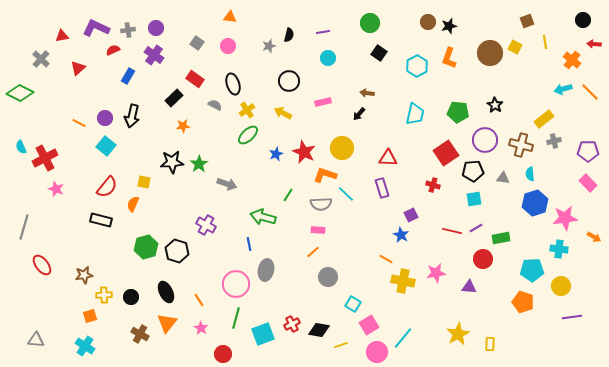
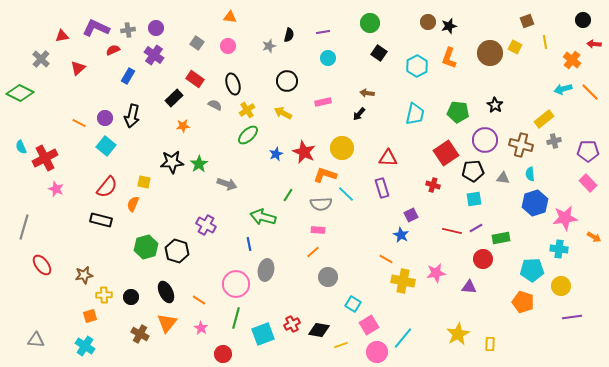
black circle at (289, 81): moved 2 px left
orange line at (199, 300): rotated 24 degrees counterclockwise
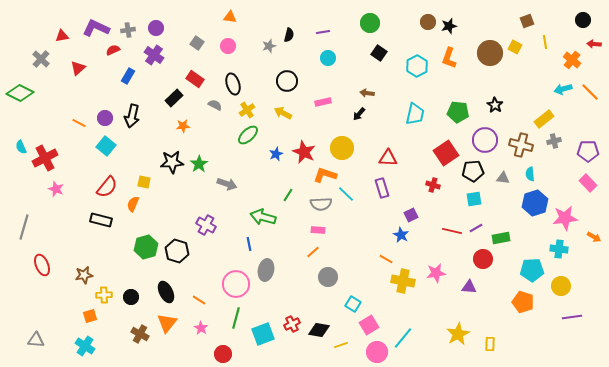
red ellipse at (42, 265): rotated 15 degrees clockwise
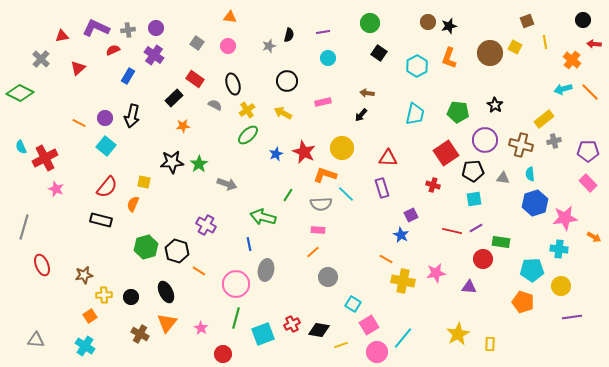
black arrow at (359, 114): moved 2 px right, 1 px down
green rectangle at (501, 238): moved 4 px down; rotated 18 degrees clockwise
orange line at (199, 300): moved 29 px up
orange square at (90, 316): rotated 16 degrees counterclockwise
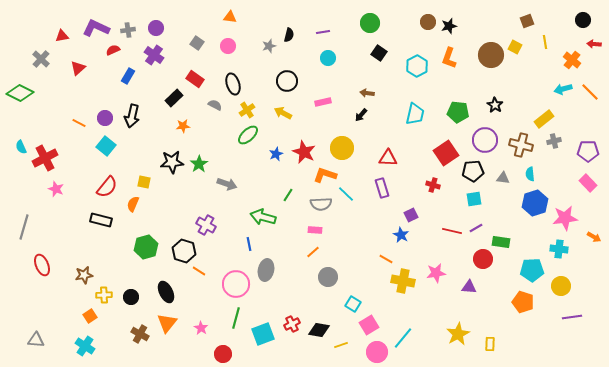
brown circle at (490, 53): moved 1 px right, 2 px down
pink rectangle at (318, 230): moved 3 px left
black hexagon at (177, 251): moved 7 px right
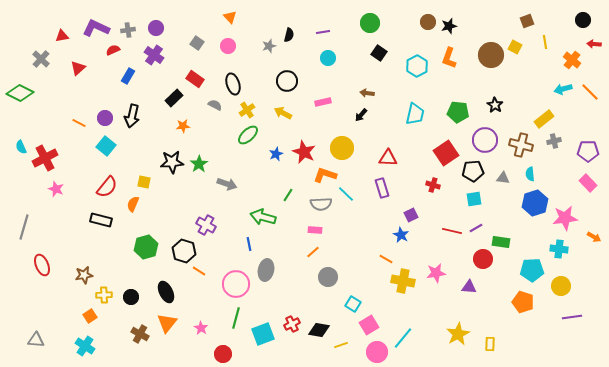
orange triangle at (230, 17): rotated 40 degrees clockwise
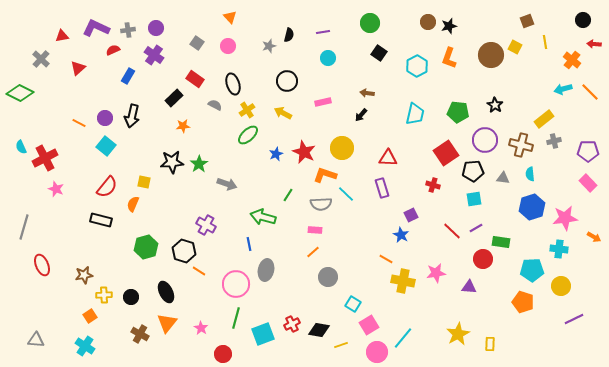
blue hexagon at (535, 203): moved 3 px left, 4 px down
red line at (452, 231): rotated 30 degrees clockwise
purple line at (572, 317): moved 2 px right, 2 px down; rotated 18 degrees counterclockwise
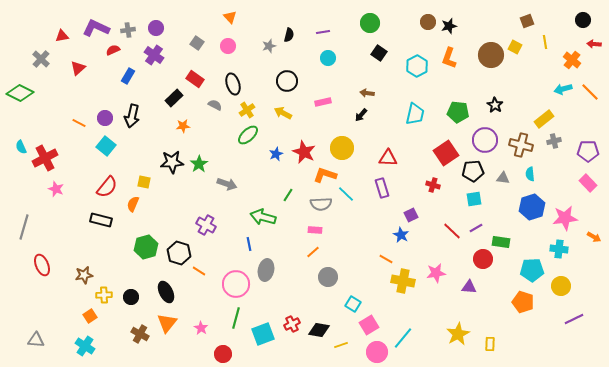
black hexagon at (184, 251): moved 5 px left, 2 px down
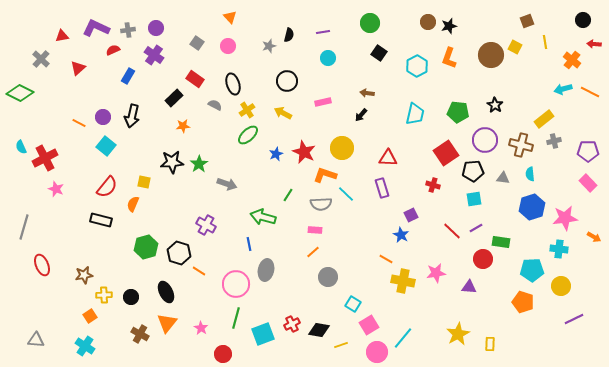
orange line at (590, 92): rotated 18 degrees counterclockwise
purple circle at (105, 118): moved 2 px left, 1 px up
